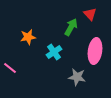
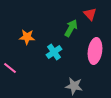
green arrow: moved 1 px down
orange star: moved 1 px left; rotated 14 degrees clockwise
gray star: moved 3 px left, 9 px down
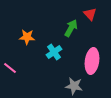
pink ellipse: moved 3 px left, 10 px down
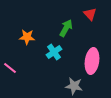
green arrow: moved 5 px left
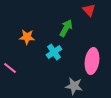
red triangle: moved 1 px left, 4 px up
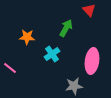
cyan cross: moved 2 px left, 2 px down
gray star: rotated 18 degrees counterclockwise
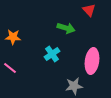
green arrow: rotated 78 degrees clockwise
orange star: moved 14 px left
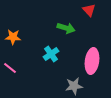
cyan cross: moved 1 px left
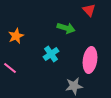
orange star: moved 3 px right, 1 px up; rotated 28 degrees counterclockwise
pink ellipse: moved 2 px left, 1 px up
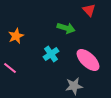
pink ellipse: moved 2 px left; rotated 55 degrees counterclockwise
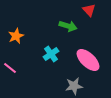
green arrow: moved 2 px right, 2 px up
